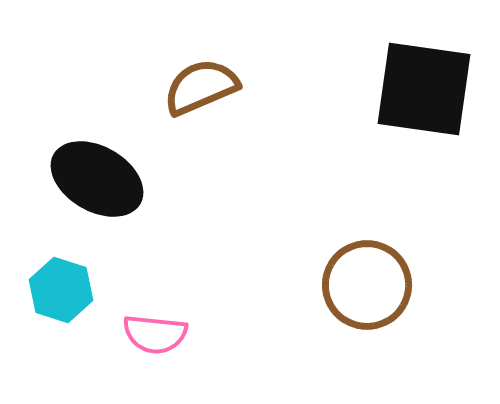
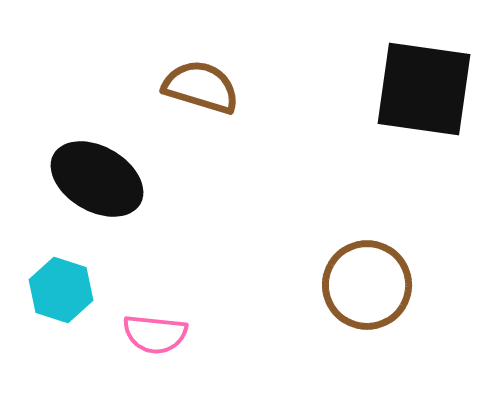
brown semicircle: rotated 40 degrees clockwise
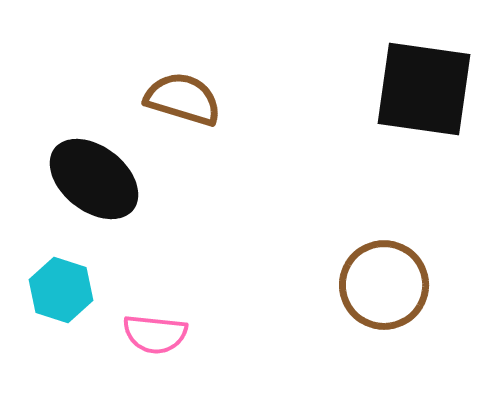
brown semicircle: moved 18 px left, 12 px down
black ellipse: moved 3 px left; rotated 8 degrees clockwise
brown circle: moved 17 px right
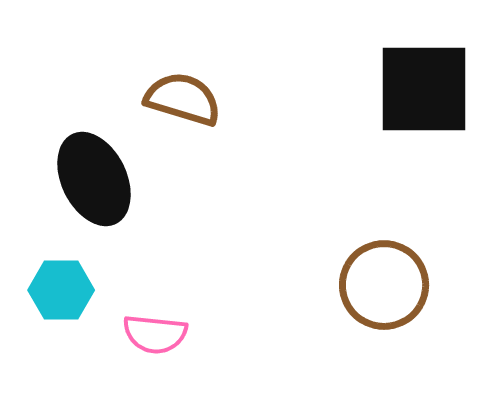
black square: rotated 8 degrees counterclockwise
black ellipse: rotated 26 degrees clockwise
cyan hexagon: rotated 18 degrees counterclockwise
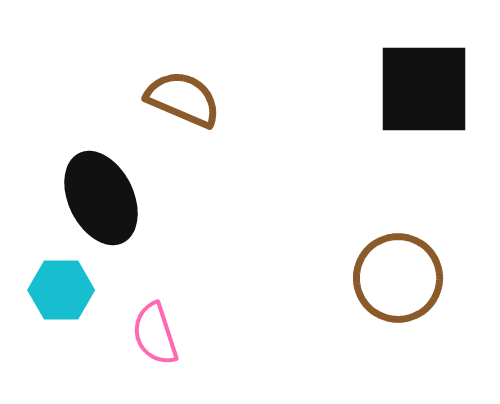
brown semicircle: rotated 6 degrees clockwise
black ellipse: moved 7 px right, 19 px down
brown circle: moved 14 px right, 7 px up
pink semicircle: rotated 66 degrees clockwise
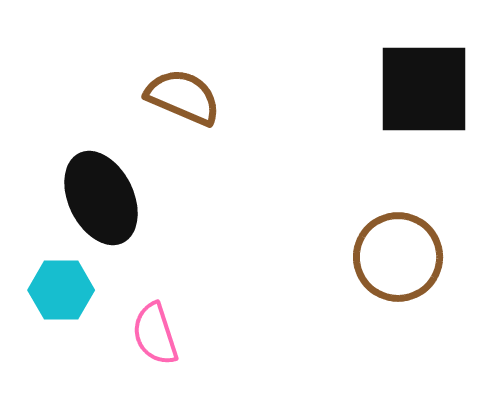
brown semicircle: moved 2 px up
brown circle: moved 21 px up
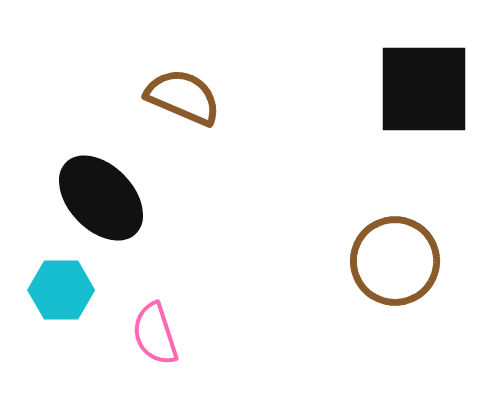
black ellipse: rotated 18 degrees counterclockwise
brown circle: moved 3 px left, 4 px down
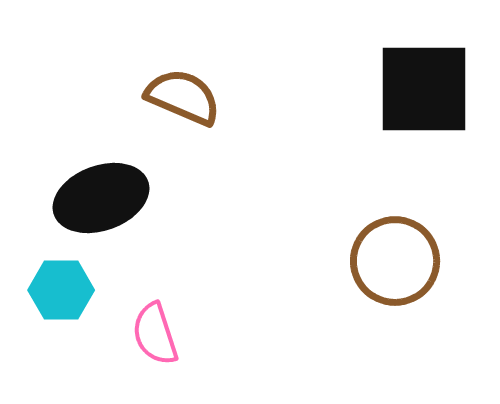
black ellipse: rotated 66 degrees counterclockwise
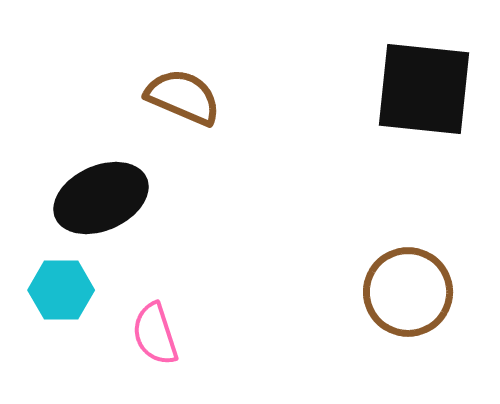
black square: rotated 6 degrees clockwise
black ellipse: rotated 4 degrees counterclockwise
brown circle: moved 13 px right, 31 px down
